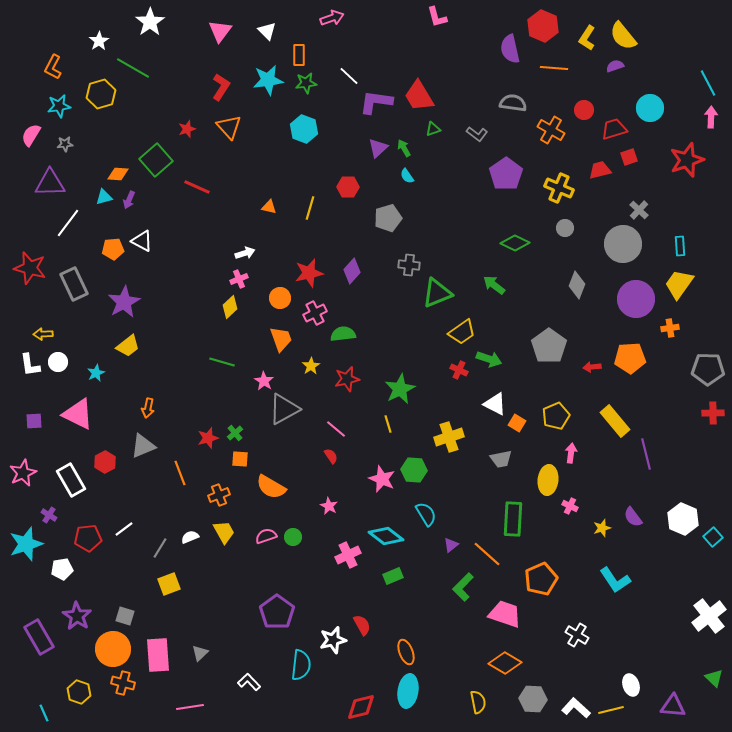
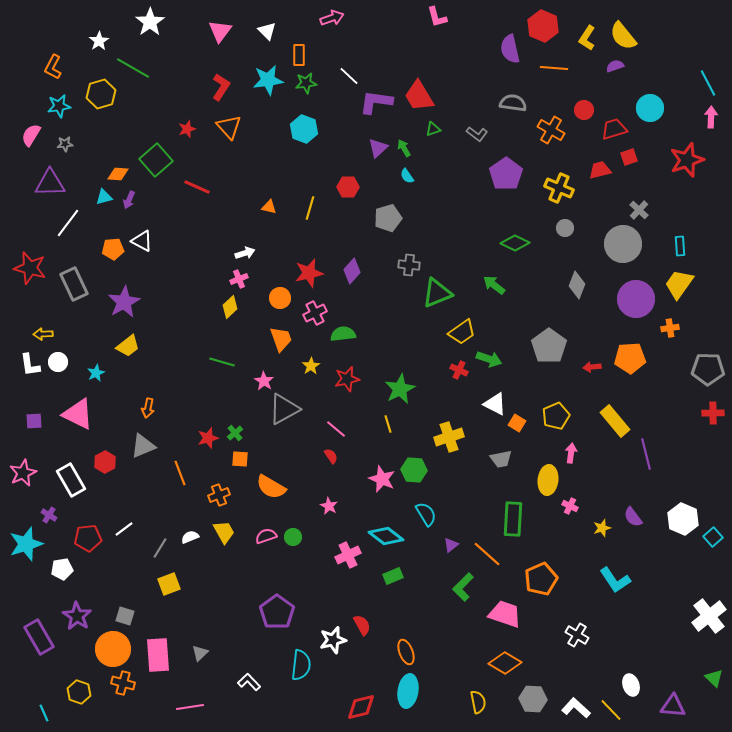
yellow line at (611, 710): rotated 60 degrees clockwise
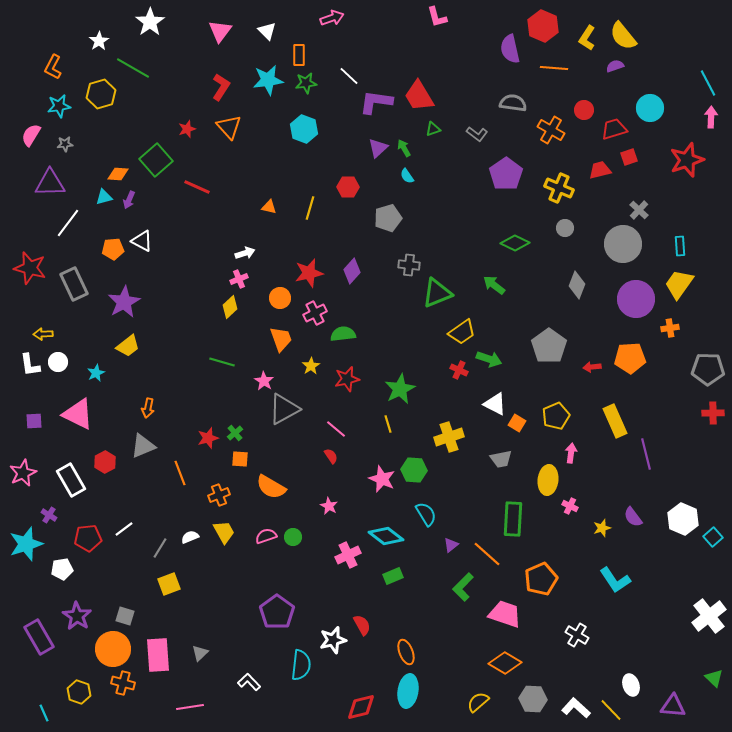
yellow rectangle at (615, 421): rotated 16 degrees clockwise
yellow semicircle at (478, 702): rotated 120 degrees counterclockwise
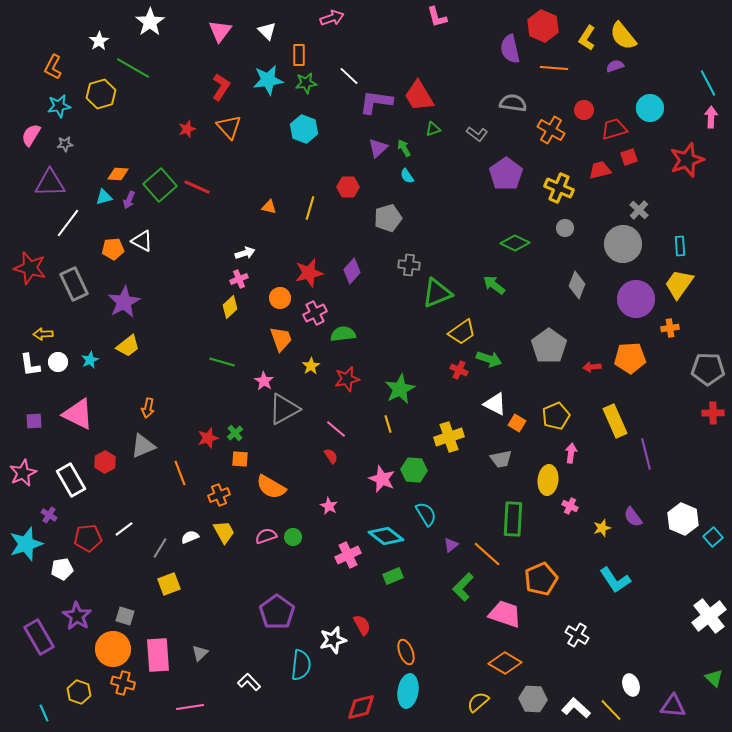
green square at (156, 160): moved 4 px right, 25 px down
cyan star at (96, 373): moved 6 px left, 13 px up
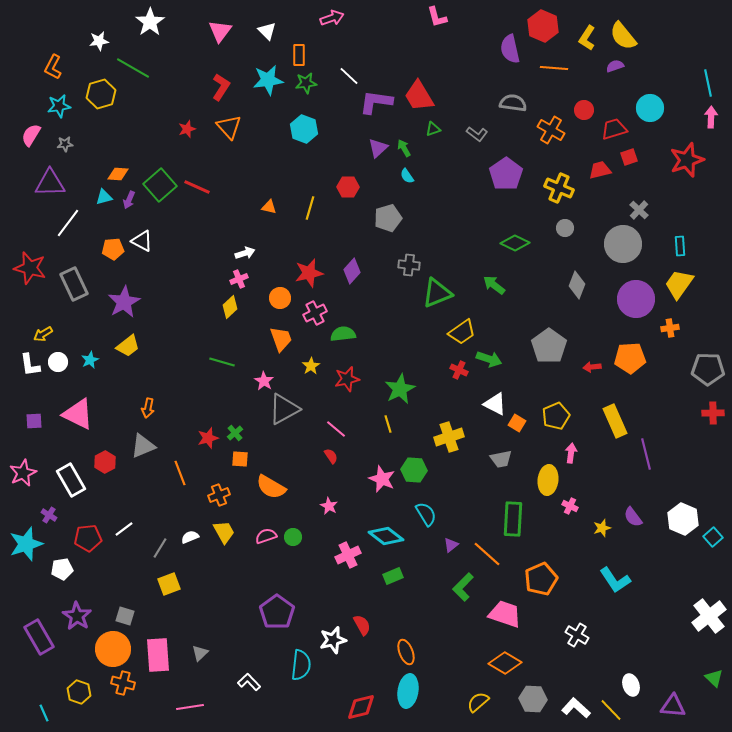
white star at (99, 41): rotated 24 degrees clockwise
cyan line at (708, 83): rotated 16 degrees clockwise
yellow arrow at (43, 334): rotated 30 degrees counterclockwise
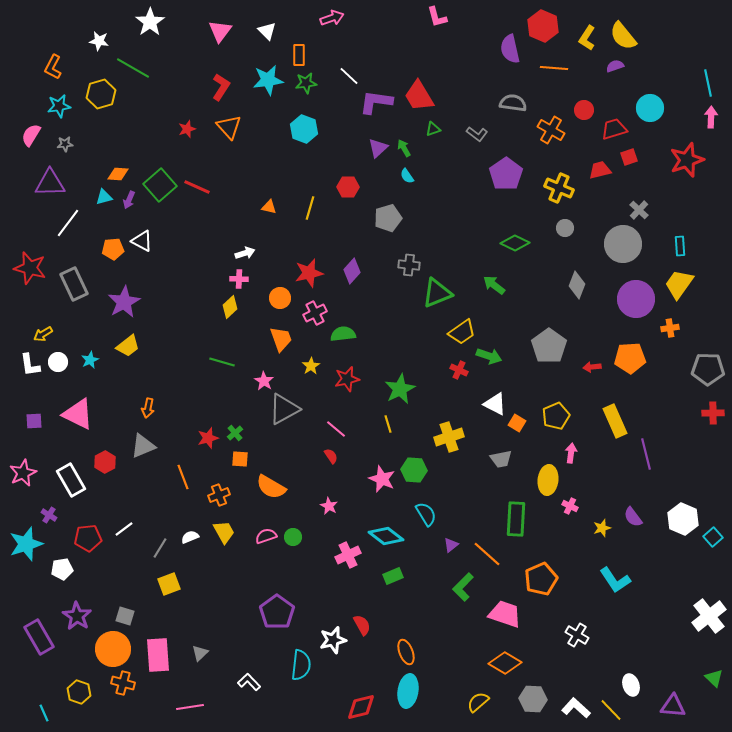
white star at (99, 41): rotated 18 degrees clockwise
pink cross at (239, 279): rotated 24 degrees clockwise
green arrow at (489, 359): moved 3 px up
orange line at (180, 473): moved 3 px right, 4 px down
green rectangle at (513, 519): moved 3 px right
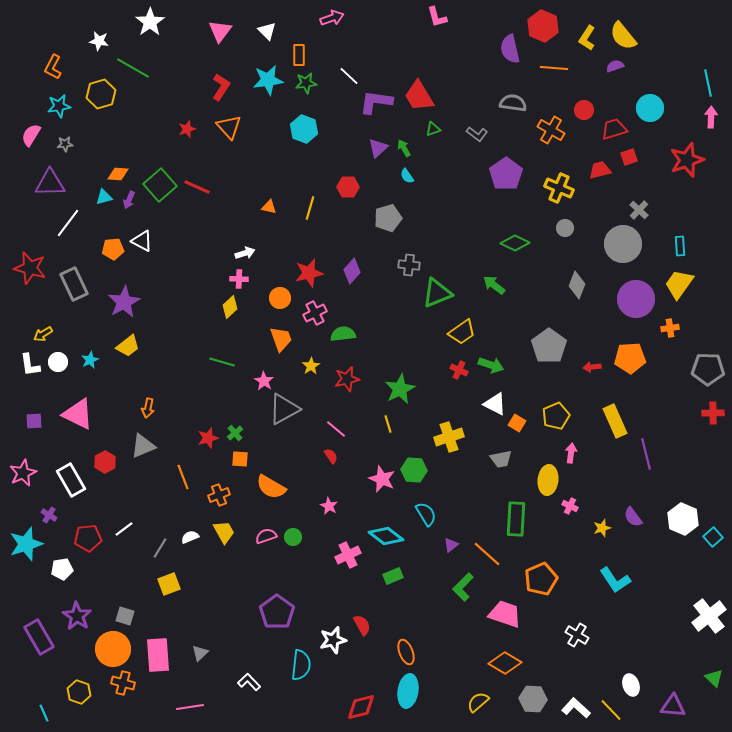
green arrow at (489, 356): moved 2 px right, 9 px down
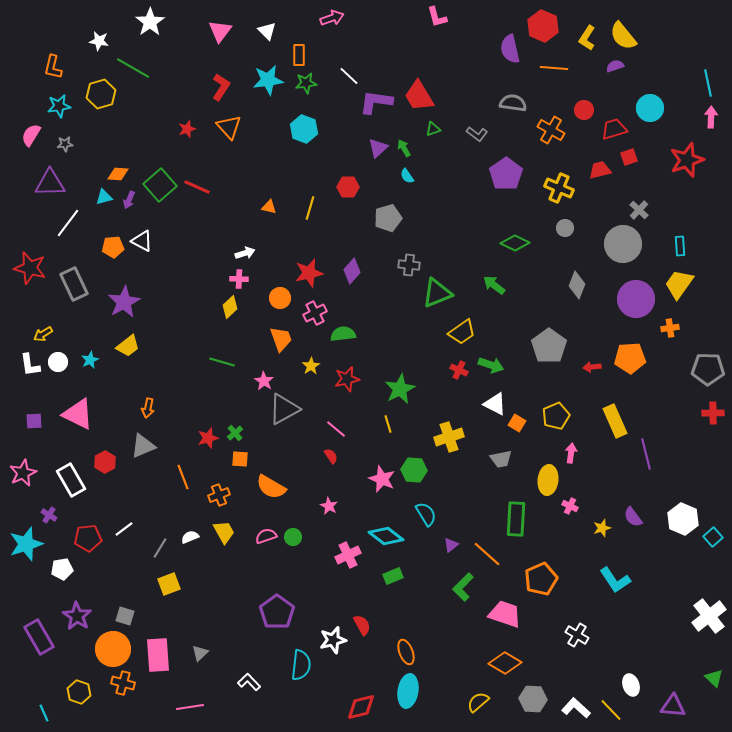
orange L-shape at (53, 67): rotated 15 degrees counterclockwise
orange pentagon at (113, 249): moved 2 px up
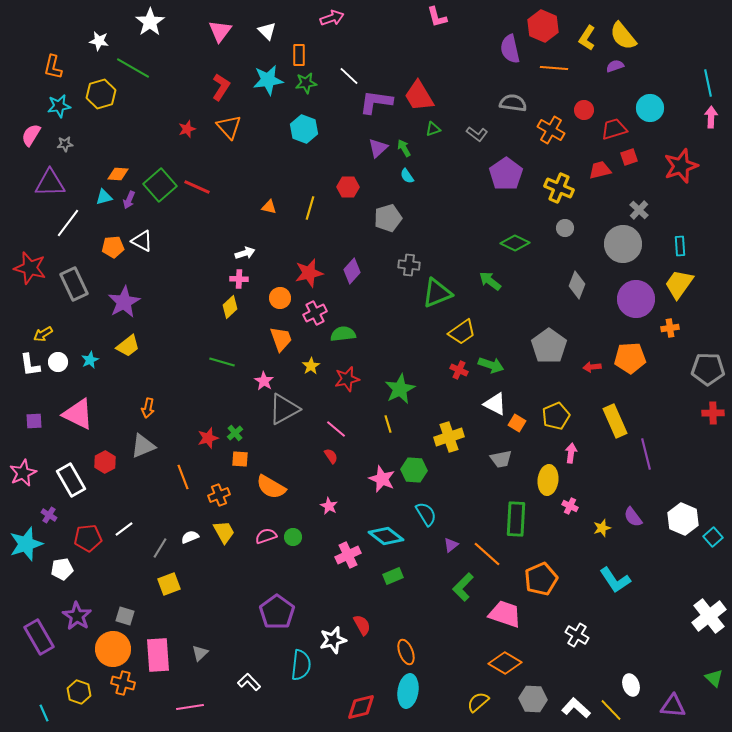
red star at (687, 160): moved 6 px left, 6 px down
green arrow at (494, 285): moved 4 px left, 4 px up
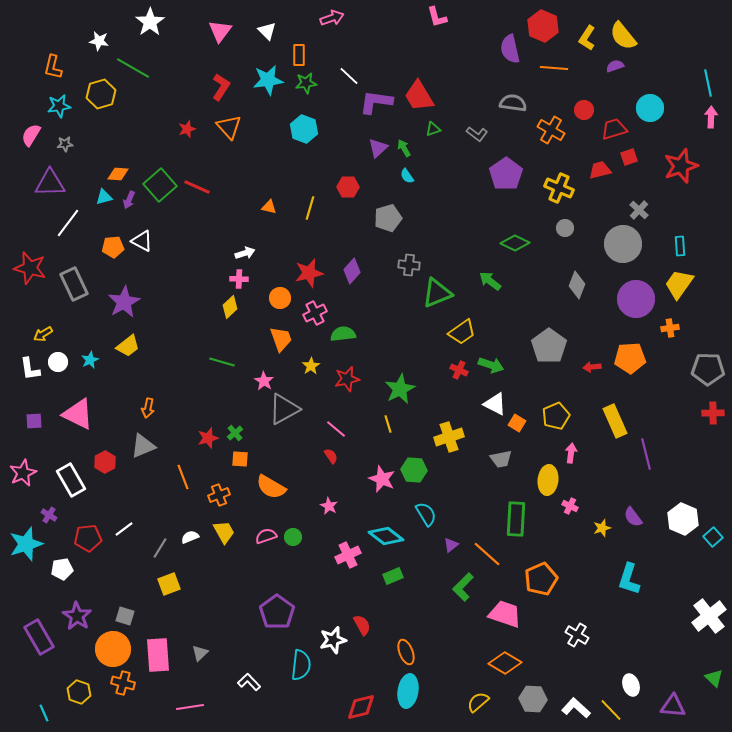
white L-shape at (30, 365): moved 4 px down
cyan L-shape at (615, 580): moved 14 px right, 1 px up; rotated 52 degrees clockwise
